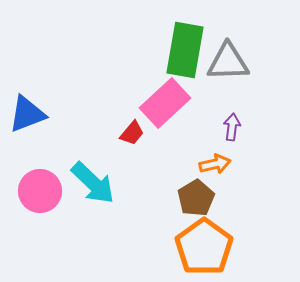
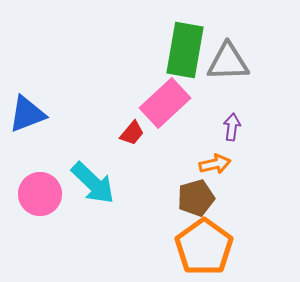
pink circle: moved 3 px down
brown pentagon: rotated 15 degrees clockwise
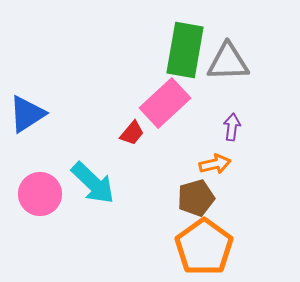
blue triangle: rotated 12 degrees counterclockwise
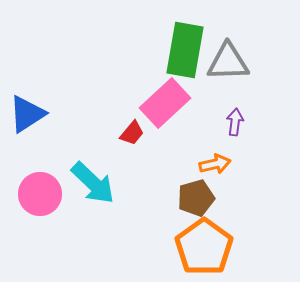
purple arrow: moved 3 px right, 5 px up
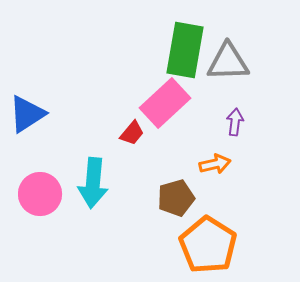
cyan arrow: rotated 51 degrees clockwise
brown pentagon: moved 20 px left
orange pentagon: moved 4 px right, 2 px up; rotated 4 degrees counterclockwise
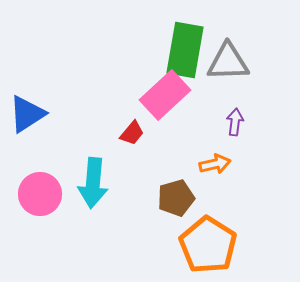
pink rectangle: moved 8 px up
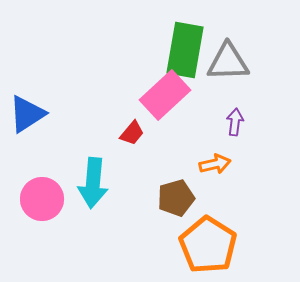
pink circle: moved 2 px right, 5 px down
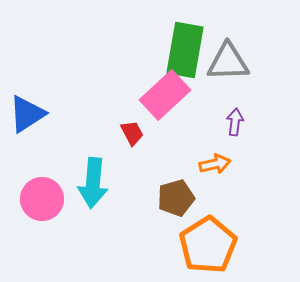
red trapezoid: rotated 68 degrees counterclockwise
orange pentagon: rotated 8 degrees clockwise
